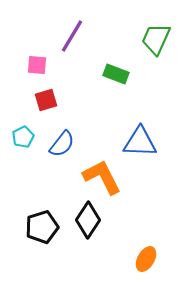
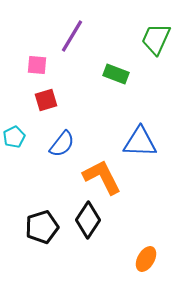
cyan pentagon: moved 9 px left
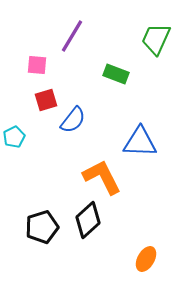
blue semicircle: moved 11 px right, 24 px up
black diamond: rotated 15 degrees clockwise
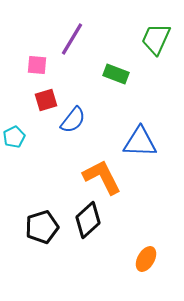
purple line: moved 3 px down
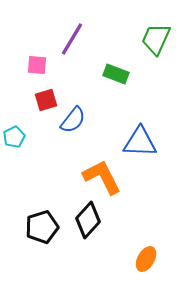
black diamond: rotated 6 degrees counterclockwise
